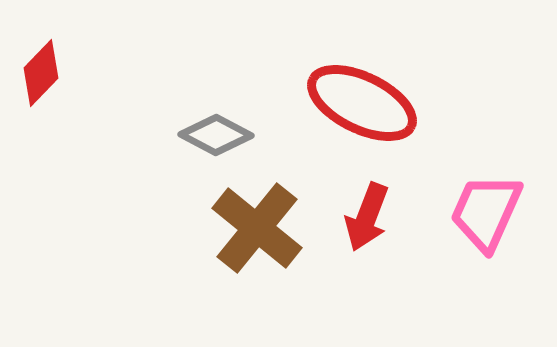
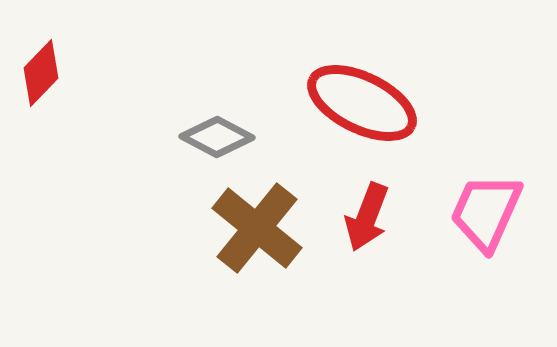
gray diamond: moved 1 px right, 2 px down
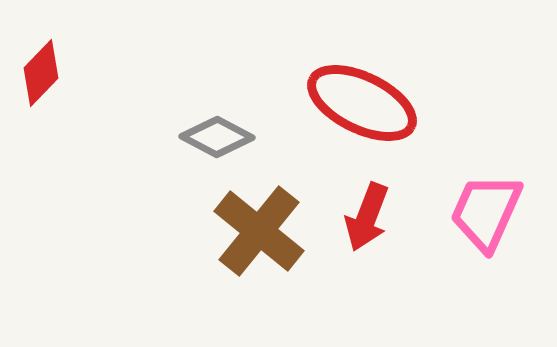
brown cross: moved 2 px right, 3 px down
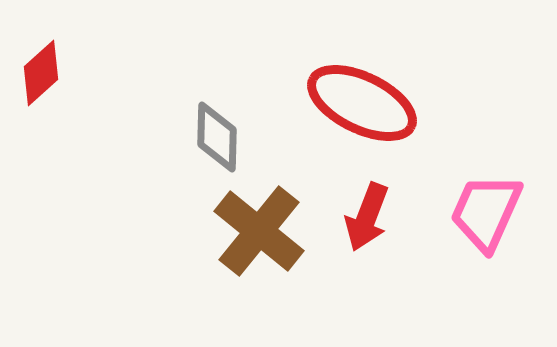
red diamond: rotated 4 degrees clockwise
gray diamond: rotated 64 degrees clockwise
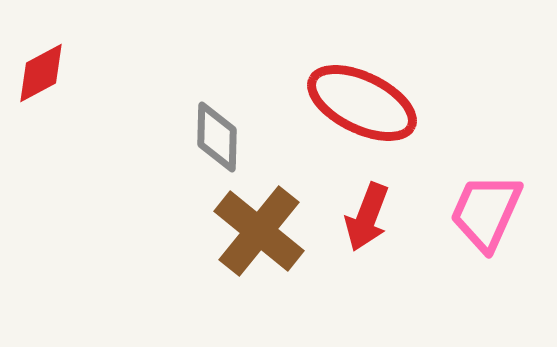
red diamond: rotated 14 degrees clockwise
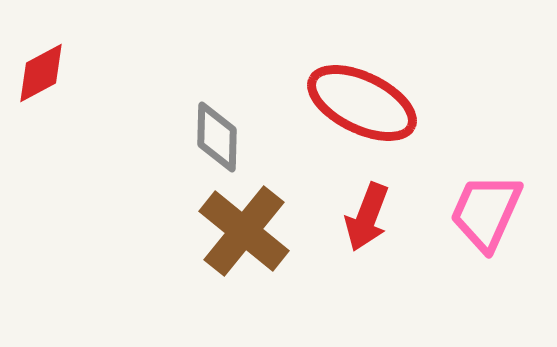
brown cross: moved 15 px left
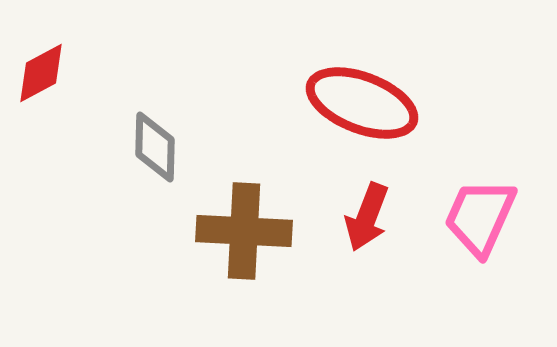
red ellipse: rotated 5 degrees counterclockwise
gray diamond: moved 62 px left, 10 px down
pink trapezoid: moved 6 px left, 5 px down
brown cross: rotated 36 degrees counterclockwise
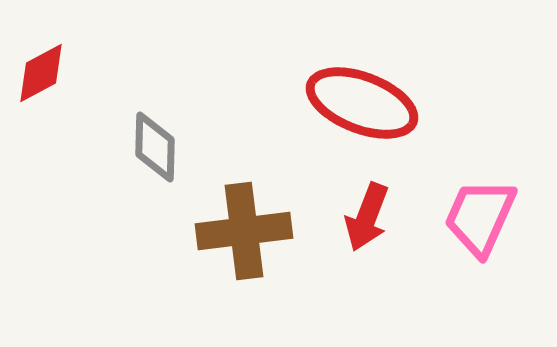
brown cross: rotated 10 degrees counterclockwise
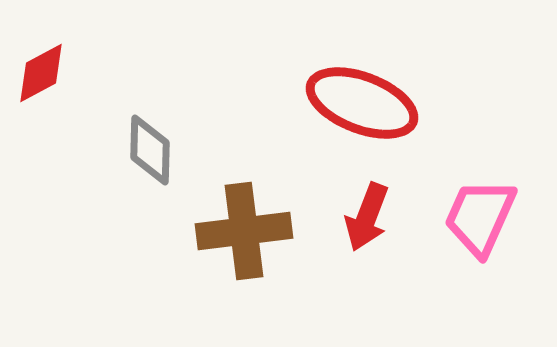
gray diamond: moved 5 px left, 3 px down
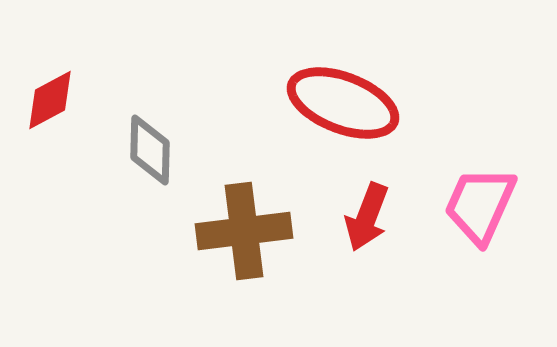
red diamond: moved 9 px right, 27 px down
red ellipse: moved 19 px left
pink trapezoid: moved 12 px up
